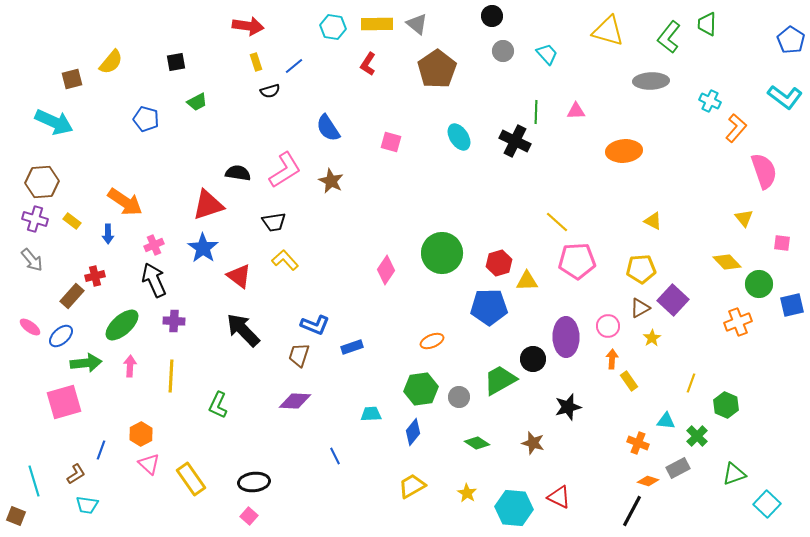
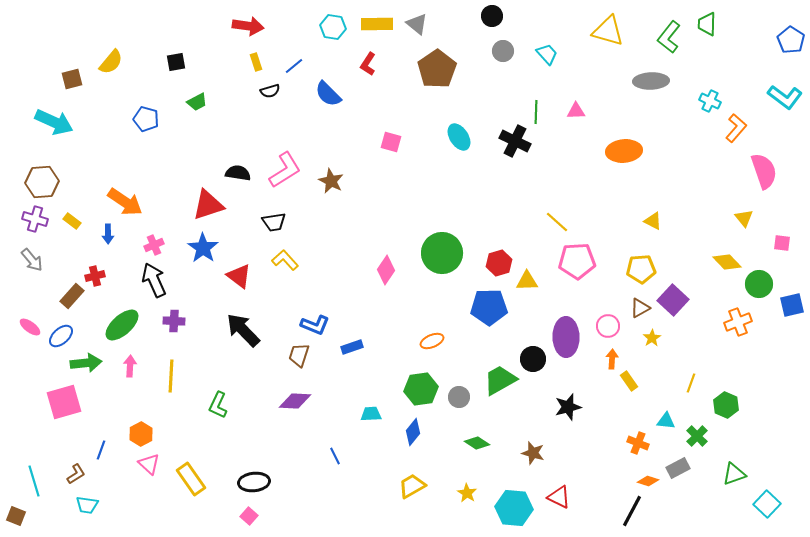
blue semicircle at (328, 128): moved 34 px up; rotated 12 degrees counterclockwise
brown star at (533, 443): moved 10 px down
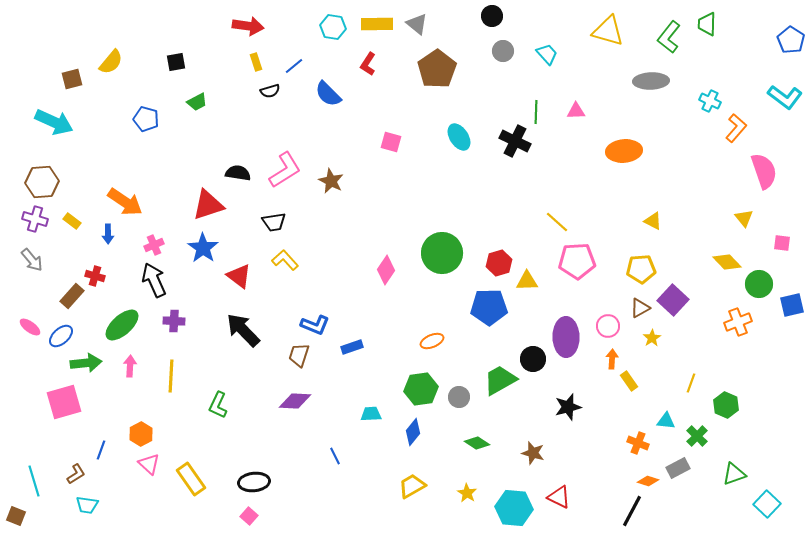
red cross at (95, 276): rotated 30 degrees clockwise
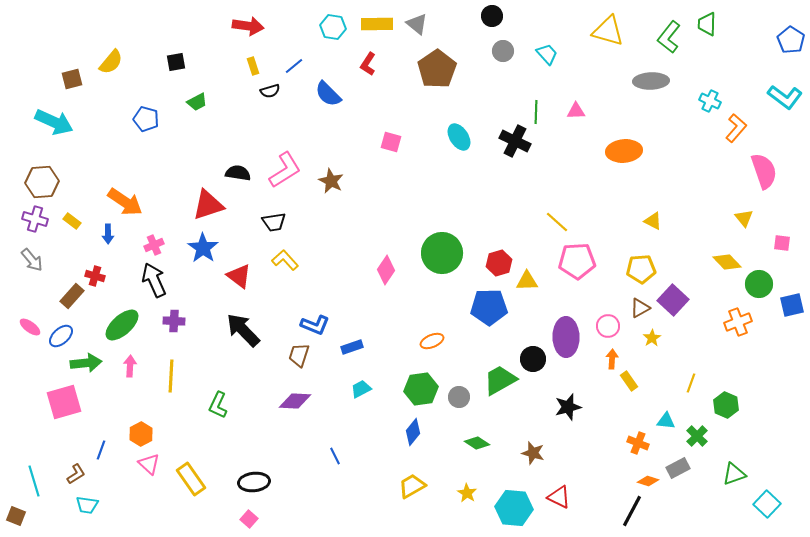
yellow rectangle at (256, 62): moved 3 px left, 4 px down
cyan trapezoid at (371, 414): moved 10 px left, 25 px up; rotated 25 degrees counterclockwise
pink square at (249, 516): moved 3 px down
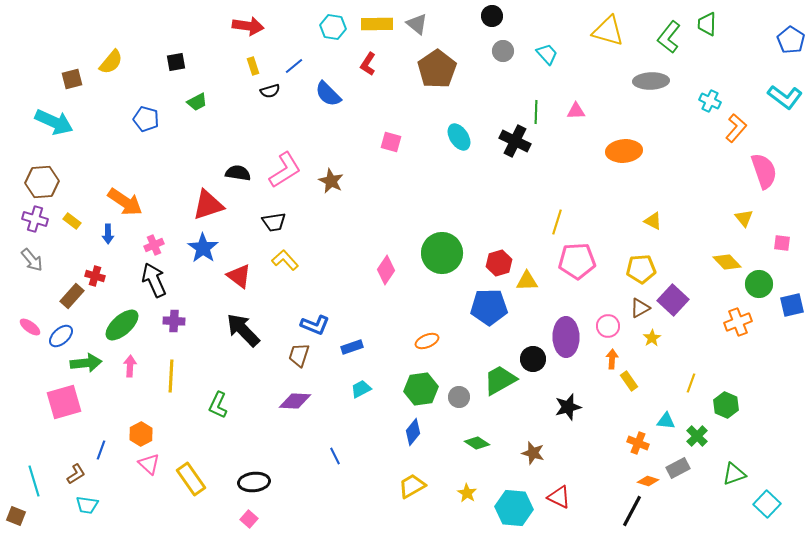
yellow line at (557, 222): rotated 65 degrees clockwise
orange ellipse at (432, 341): moved 5 px left
